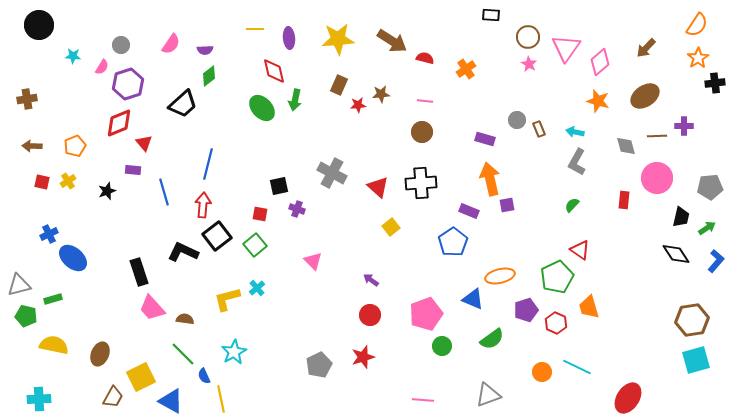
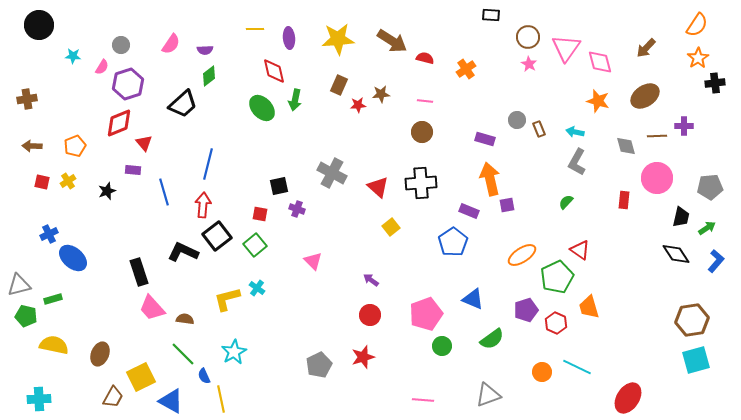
pink diamond at (600, 62): rotated 64 degrees counterclockwise
green semicircle at (572, 205): moved 6 px left, 3 px up
orange ellipse at (500, 276): moved 22 px right, 21 px up; rotated 20 degrees counterclockwise
cyan cross at (257, 288): rotated 14 degrees counterclockwise
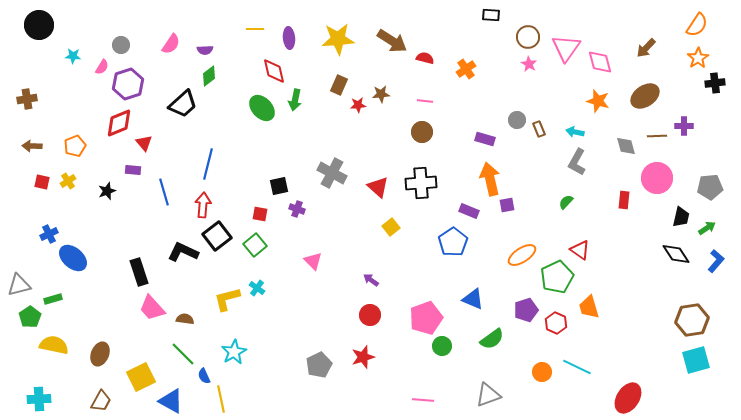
pink pentagon at (426, 314): moved 4 px down
green pentagon at (26, 316): moved 4 px right, 1 px down; rotated 25 degrees clockwise
brown trapezoid at (113, 397): moved 12 px left, 4 px down
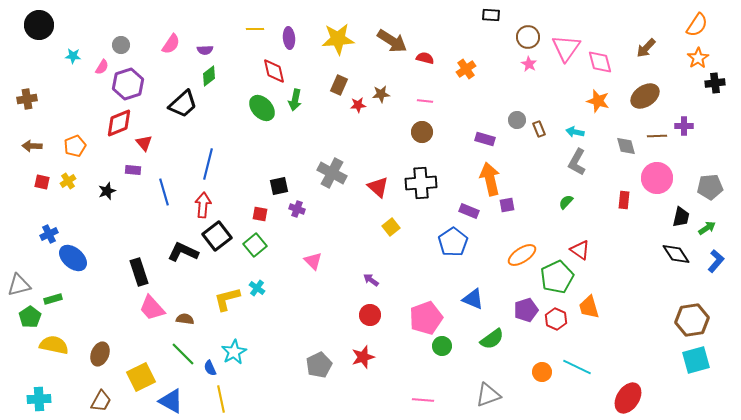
red hexagon at (556, 323): moved 4 px up
blue semicircle at (204, 376): moved 6 px right, 8 px up
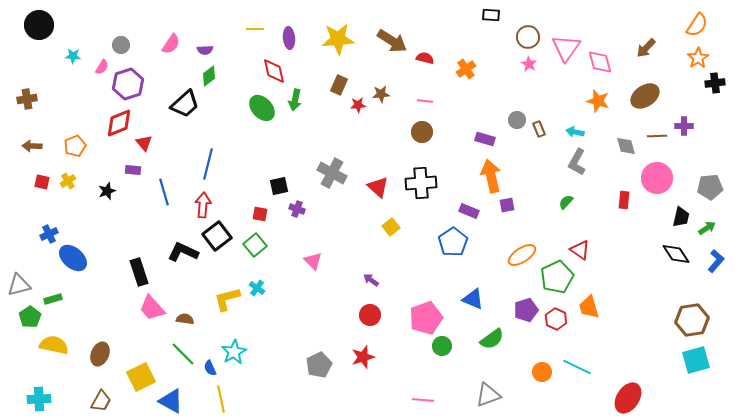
black trapezoid at (183, 104): moved 2 px right
orange arrow at (490, 179): moved 1 px right, 3 px up
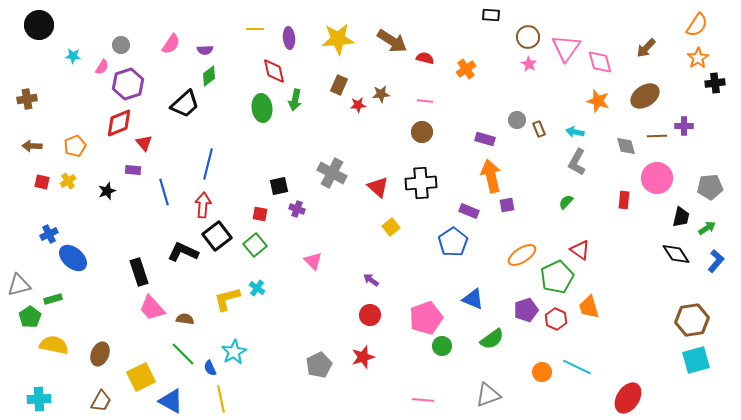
green ellipse at (262, 108): rotated 36 degrees clockwise
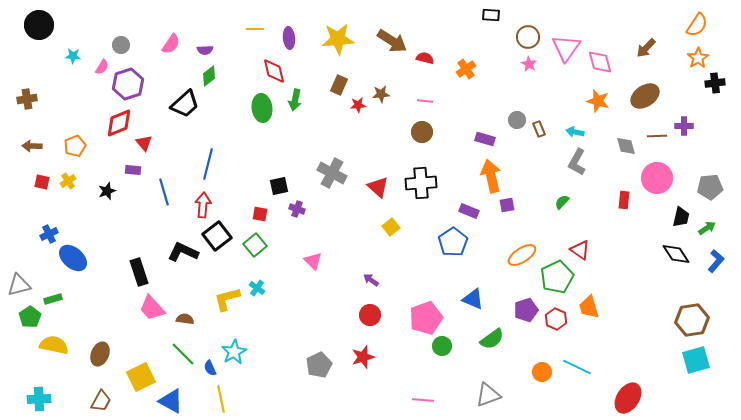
green semicircle at (566, 202): moved 4 px left
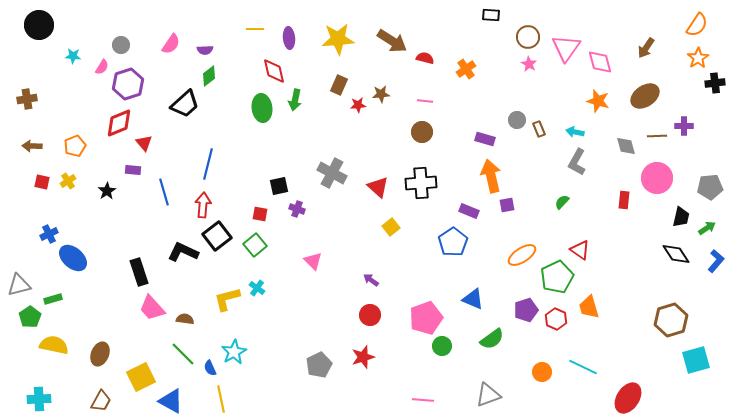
brown arrow at (646, 48): rotated 10 degrees counterclockwise
black star at (107, 191): rotated 12 degrees counterclockwise
brown hexagon at (692, 320): moved 21 px left; rotated 8 degrees counterclockwise
cyan line at (577, 367): moved 6 px right
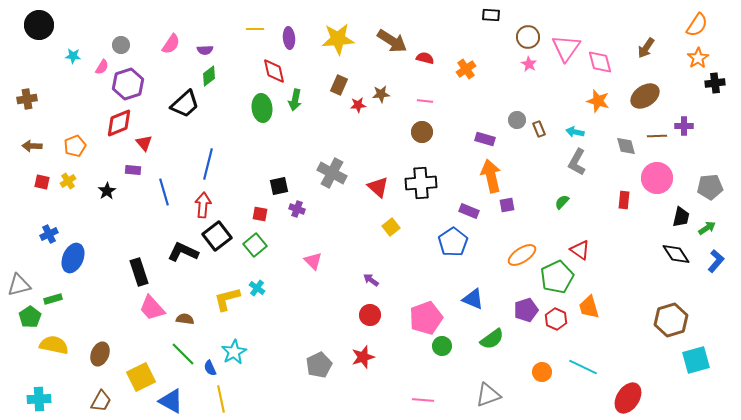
blue ellipse at (73, 258): rotated 72 degrees clockwise
